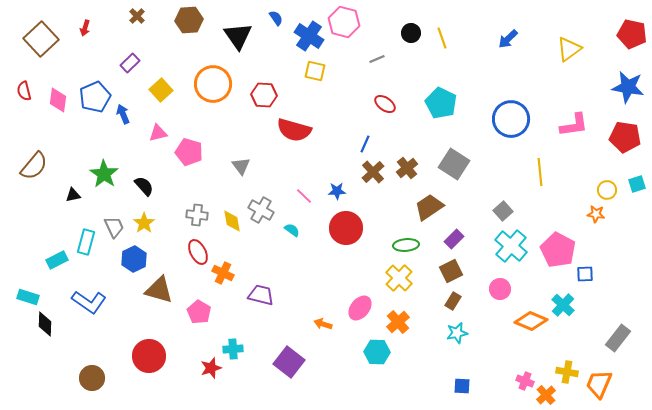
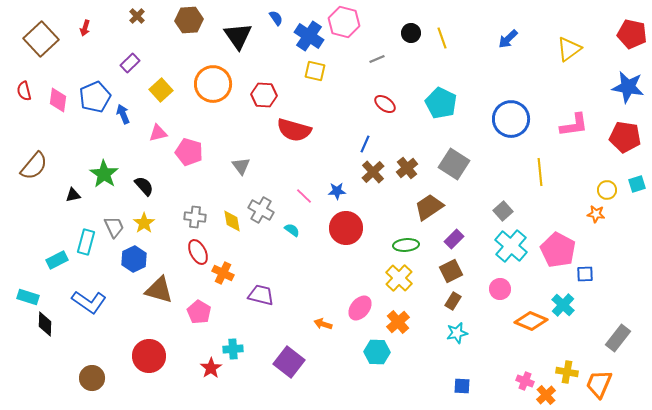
gray cross at (197, 215): moved 2 px left, 2 px down
red star at (211, 368): rotated 15 degrees counterclockwise
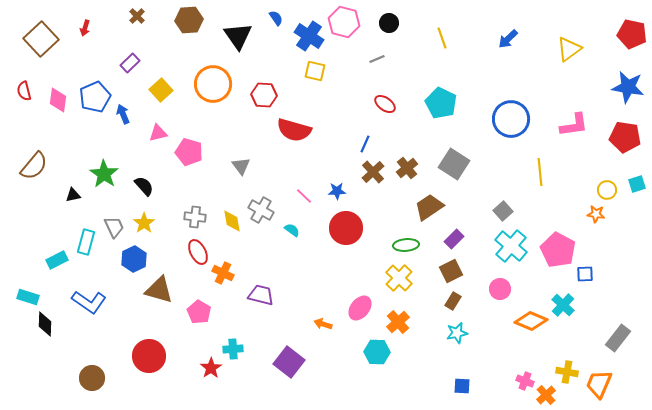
black circle at (411, 33): moved 22 px left, 10 px up
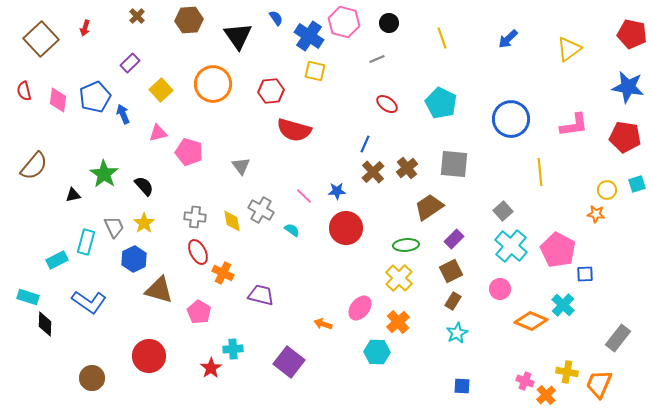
red hexagon at (264, 95): moved 7 px right, 4 px up; rotated 10 degrees counterclockwise
red ellipse at (385, 104): moved 2 px right
gray square at (454, 164): rotated 28 degrees counterclockwise
cyan star at (457, 333): rotated 15 degrees counterclockwise
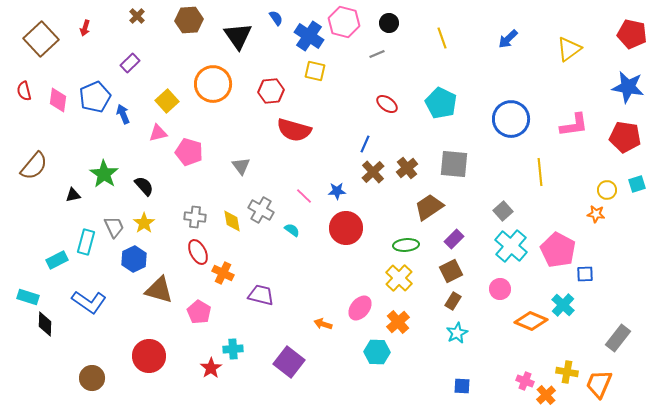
gray line at (377, 59): moved 5 px up
yellow square at (161, 90): moved 6 px right, 11 px down
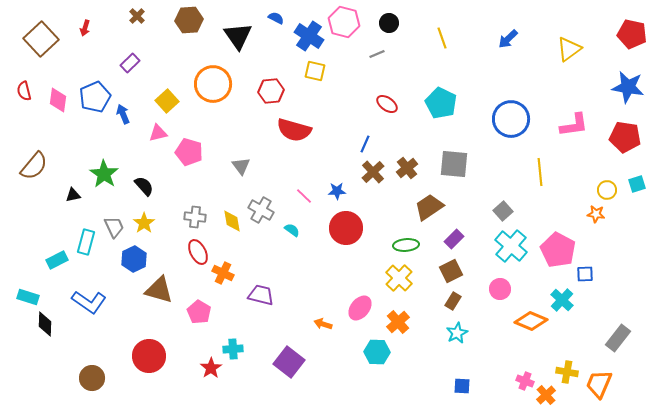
blue semicircle at (276, 18): rotated 28 degrees counterclockwise
cyan cross at (563, 305): moved 1 px left, 5 px up
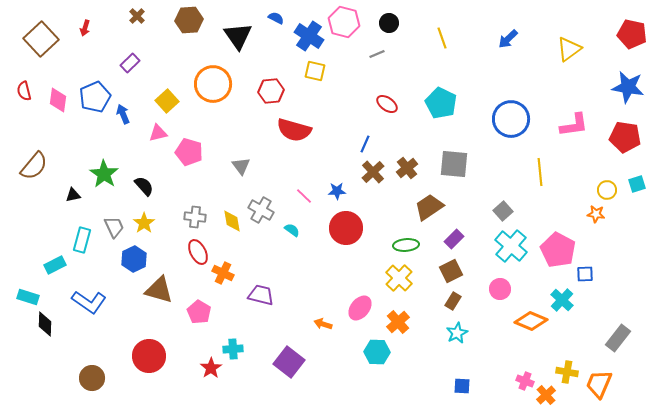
cyan rectangle at (86, 242): moved 4 px left, 2 px up
cyan rectangle at (57, 260): moved 2 px left, 5 px down
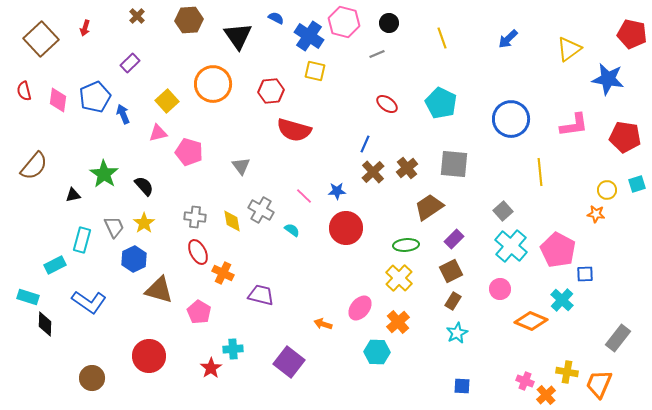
blue star at (628, 87): moved 20 px left, 8 px up
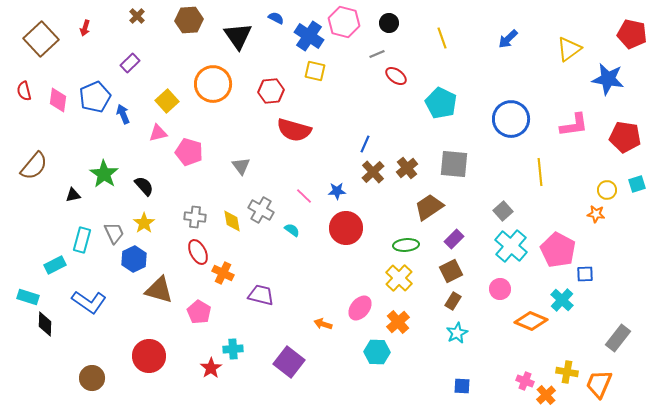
red ellipse at (387, 104): moved 9 px right, 28 px up
gray trapezoid at (114, 227): moved 6 px down
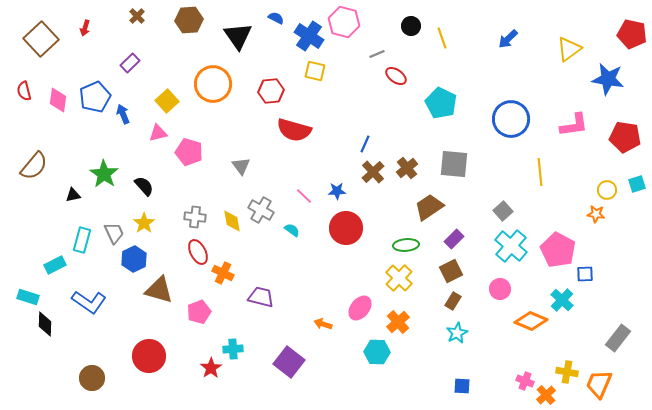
black circle at (389, 23): moved 22 px right, 3 px down
purple trapezoid at (261, 295): moved 2 px down
pink pentagon at (199, 312): rotated 20 degrees clockwise
